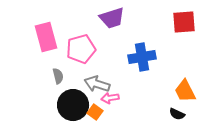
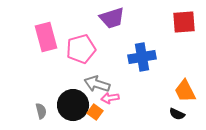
gray semicircle: moved 17 px left, 35 px down
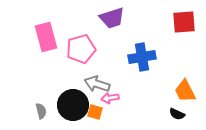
orange square: rotated 21 degrees counterclockwise
